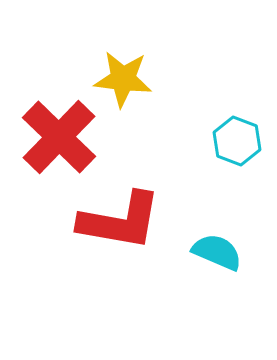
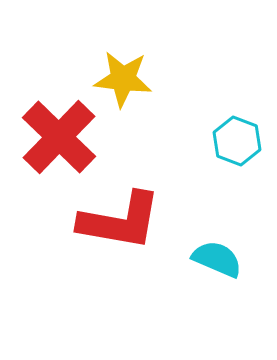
cyan semicircle: moved 7 px down
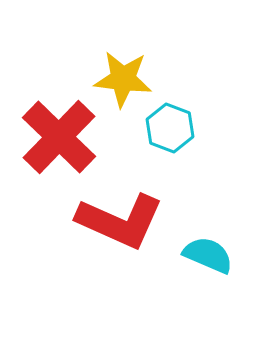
cyan hexagon: moved 67 px left, 13 px up
red L-shape: rotated 14 degrees clockwise
cyan semicircle: moved 9 px left, 4 px up
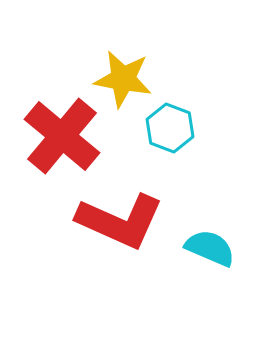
yellow star: rotated 4 degrees clockwise
red cross: moved 3 px right, 1 px up; rotated 4 degrees counterclockwise
cyan semicircle: moved 2 px right, 7 px up
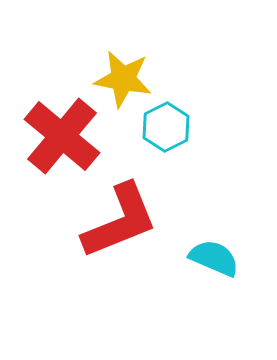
cyan hexagon: moved 4 px left, 1 px up; rotated 12 degrees clockwise
red L-shape: rotated 46 degrees counterclockwise
cyan semicircle: moved 4 px right, 10 px down
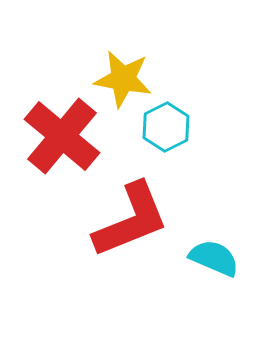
red L-shape: moved 11 px right, 1 px up
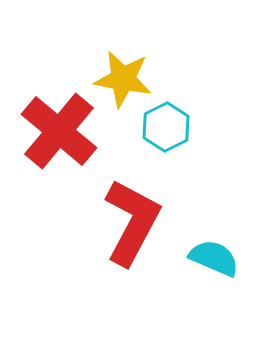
red cross: moved 3 px left, 5 px up
red L-shape: moved 1 px right, 2 px down; rotated 40 degrees counterclockwise
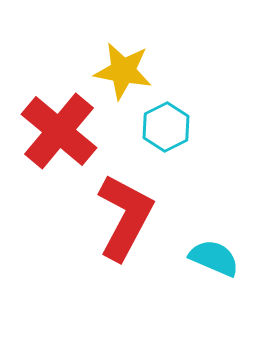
yellow star: moved 8 px up
red L-shape: moved 7 px left, 5 px up
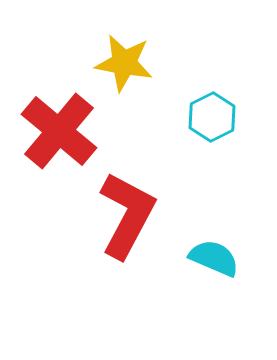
yellow star: moved 1 px right, 8 px up
cyan hexagon: moved 46 px right, 10 px up
red L-shape: moved 2 px right, 2 px up
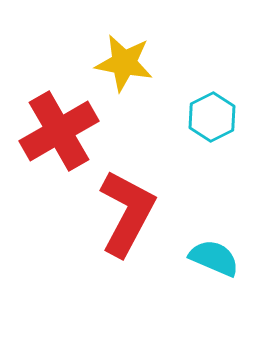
red cross: rotated 20 degrees clockwise
red L-shape: moved 2 px up
